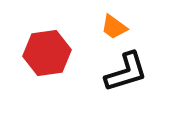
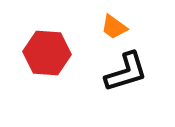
red hexagon: rotated 12 degrees clockwise
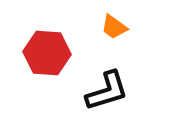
black L-shape: moved 19 px left, 19 px down
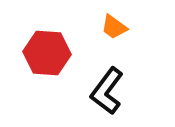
black L-shape: rotated 144 degrees clockwise
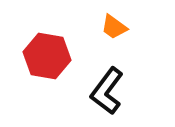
red hexagon: moved 3 px down; rotated 6 degrees clockwise
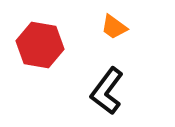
red hexagon: moved 7 px left, 11 px up
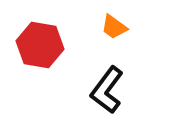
black L-shape: moved 1 px up
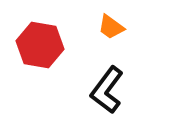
orange trapezoid: moved 3 px left
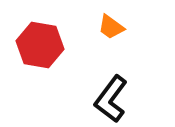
black L-shape: moved 4 px right, 9 px down
